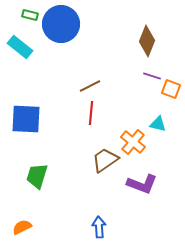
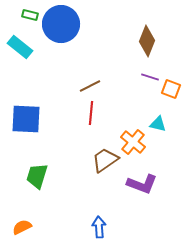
purple line: moved 2 px left, 1 px down
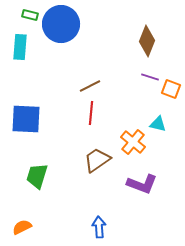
cyan rectangle: rotated 55 degrees clockwise
brown trapezoid: moved 8 px left
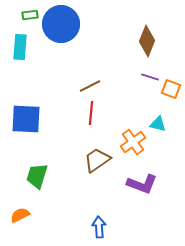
green rectangle: rotated 21 degrees counterclockwise
orange cross: rotated 15 degrees clockwise
orange semicircle: moved 2 px left, 12 px up
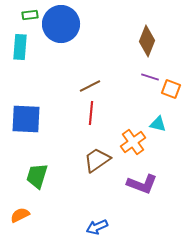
blue arrow: moved 2 px left; rotated 110 degrees counterclockwise
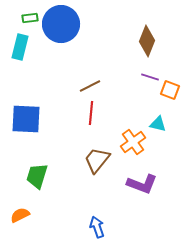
green rectangle: moved 3 px down
cyan rectangle: rotated 10 degrees clockwise
orange square: moved 1 px left, 1 px down
brown trapezoid: rotated 16 degrees counterclockwise
blue arrow: rotated 95 degrees clockwise
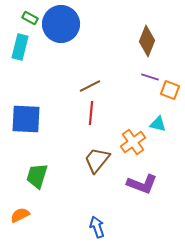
green rectangle: rotated 35 degrees clockwise
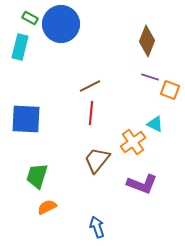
cyan triangle: moved 3 px left; rotated 12 degrees clockwise
orange semicircle: moved 27 px right, 8 px up
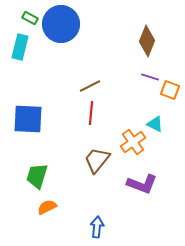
blue square: moved 2 px right
blue arrow: rotated 25 degrees clockwise
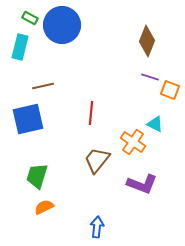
blue circle: moved 1 px right, 1 px down
brown line: moved 47 px left; rotated 15 degrees clockwise
blue square: rotated 16 degrees counterclockwise
orange cross: rotated 20 degrees counterclockwise
orange semicircle: moved 3 px left
